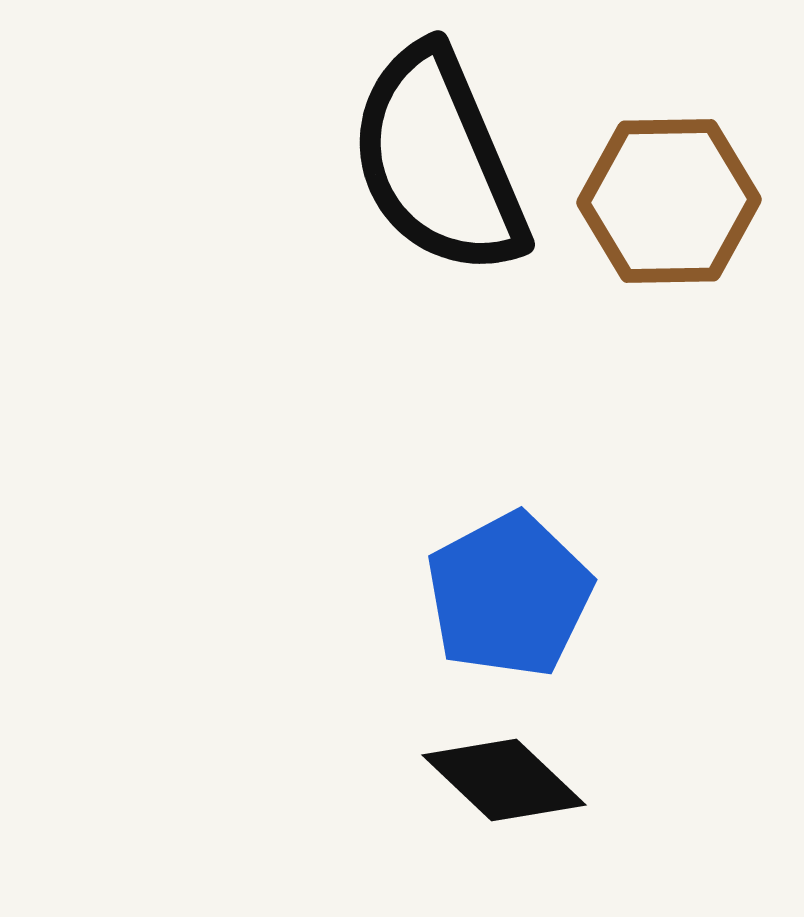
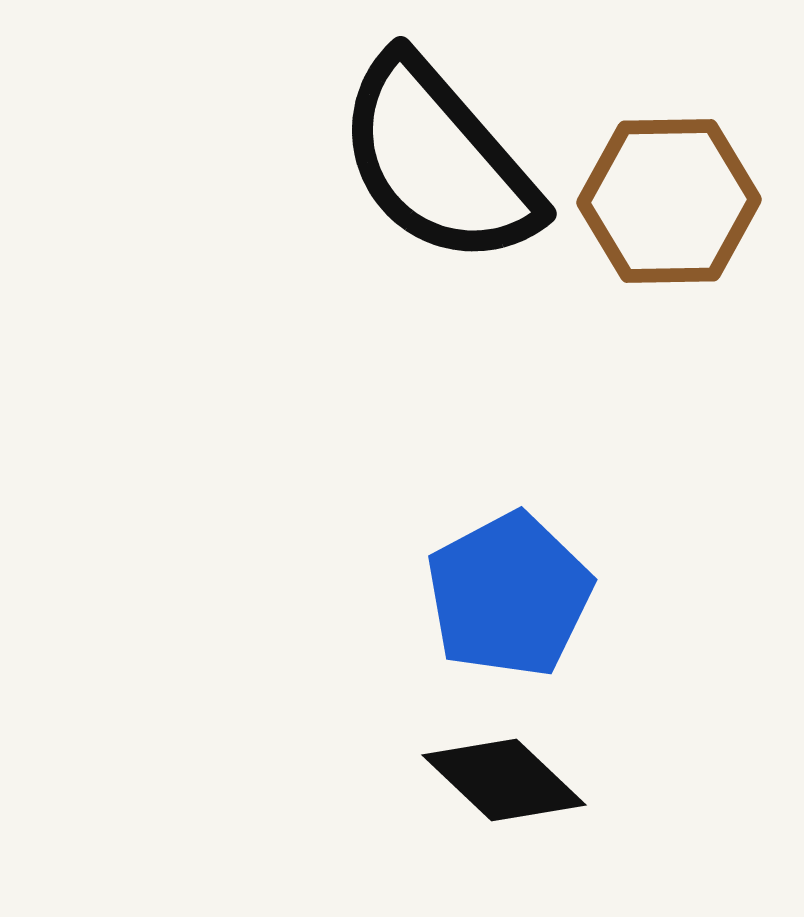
black semicircle: rotated 18 degrees counterclockwise
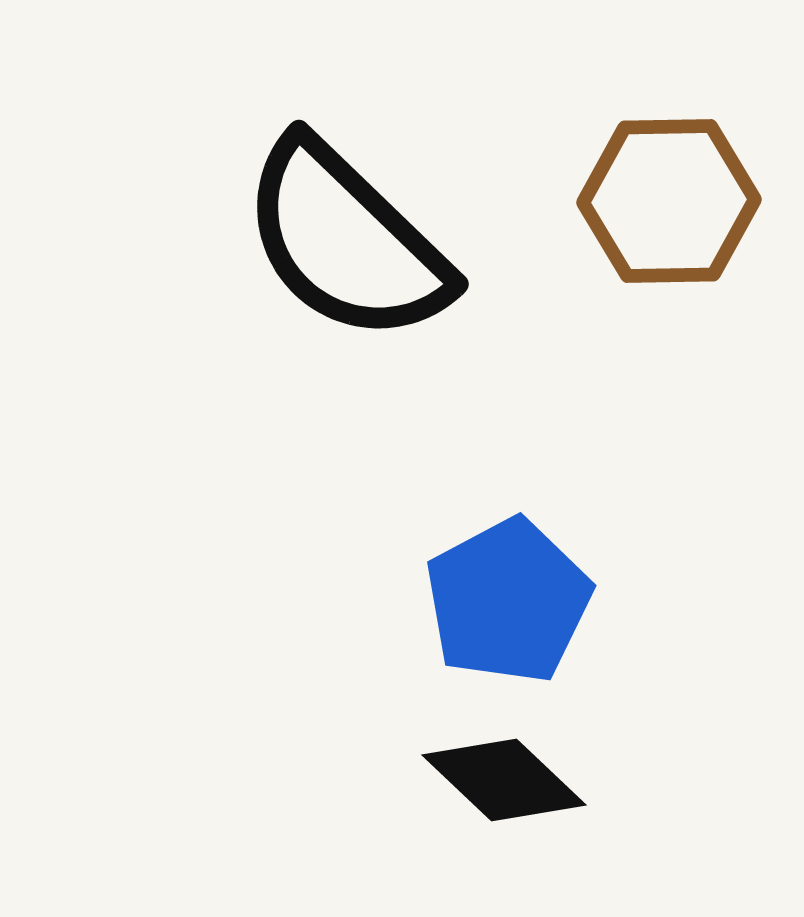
black semicircle: moved 92 px left, 80 px down; rotated 5 degrees counterclockwise
blue pentagon: moved 1 px left, 6 px down
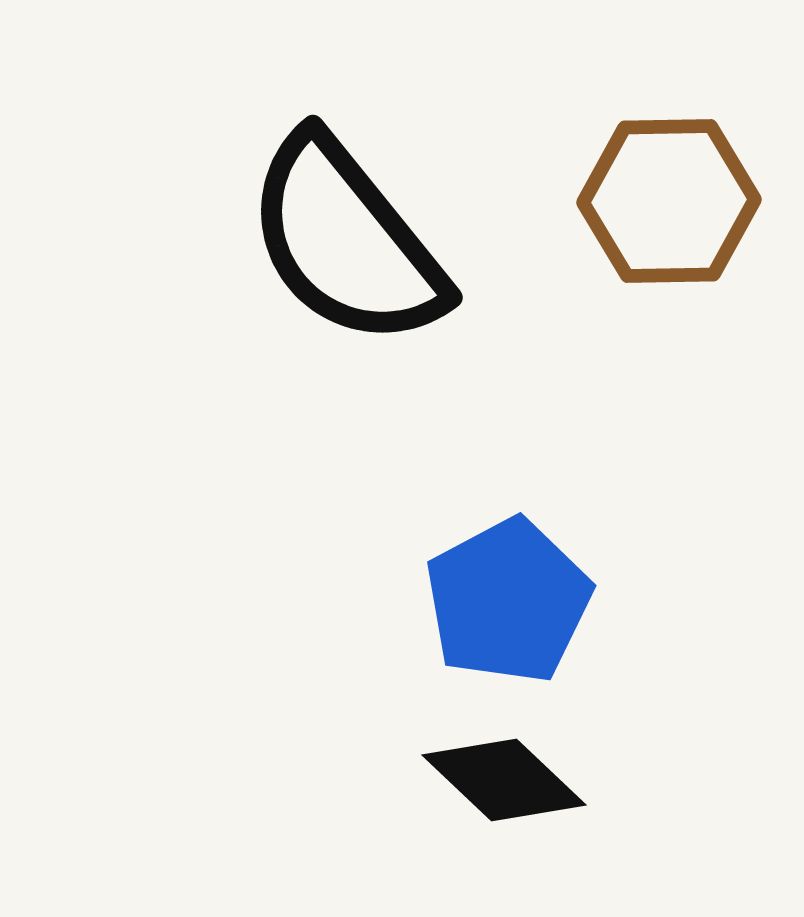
black semicircle: rotated 7 degrees clockwise
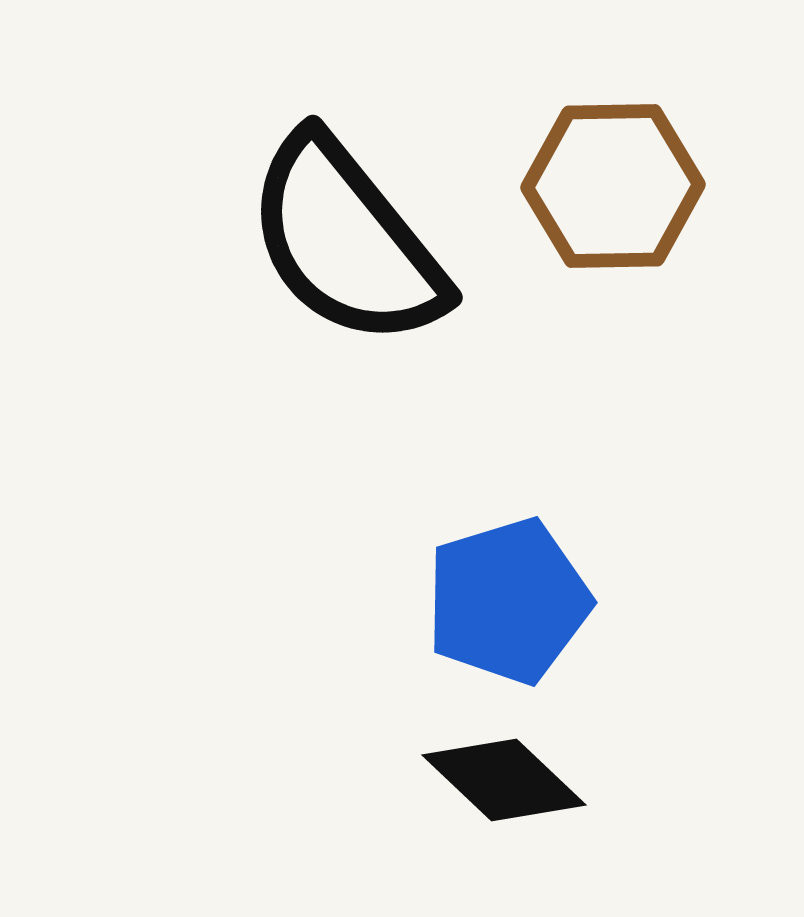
brown hexagon: moved 56 px left, 15 px up
blue pentagon: rotated 11 degrees clockwise
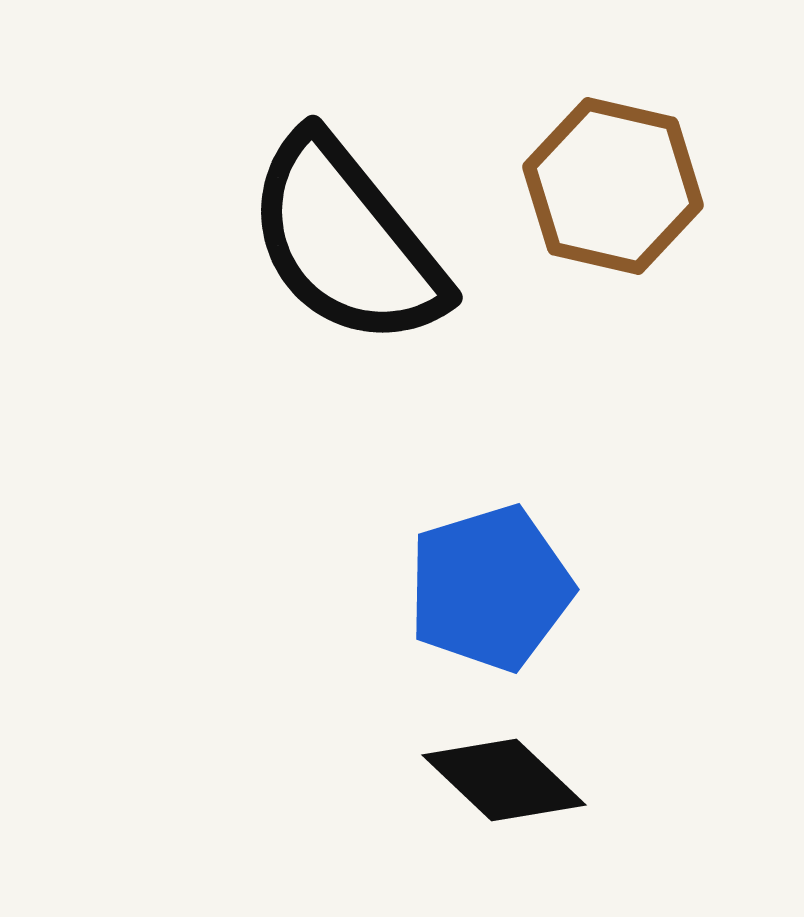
brown hexagon: rotated 14 degrees clockwise
blue pentagon: moved 18 px left, 13 px up
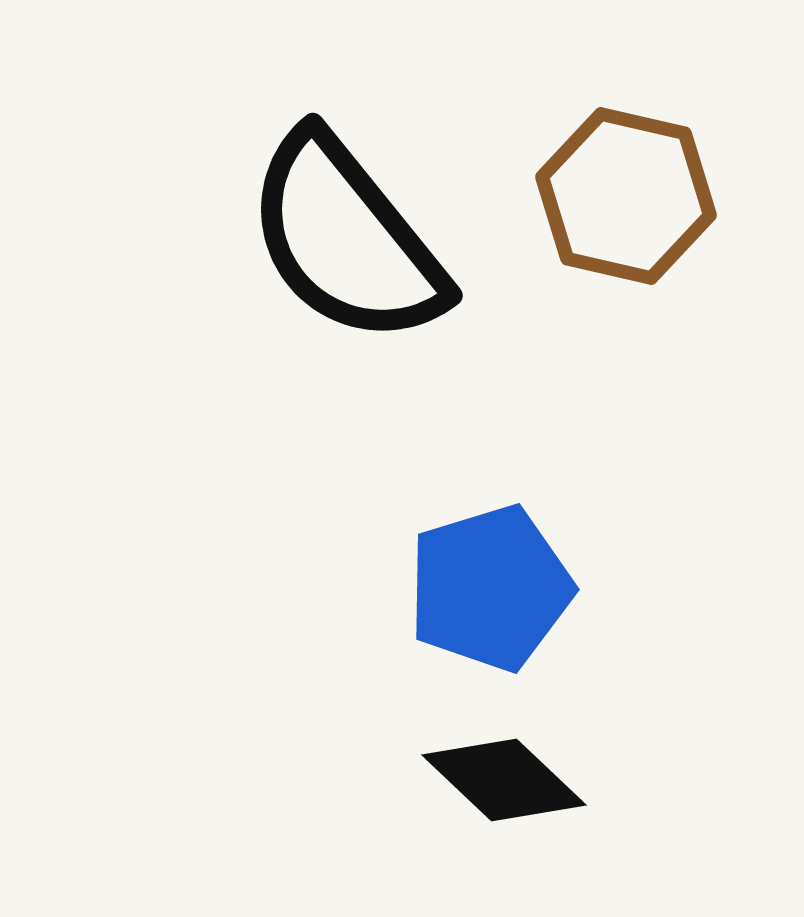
brown hexagon: moved 13 px right, 10 px down
black semicircle: moved 2 px up
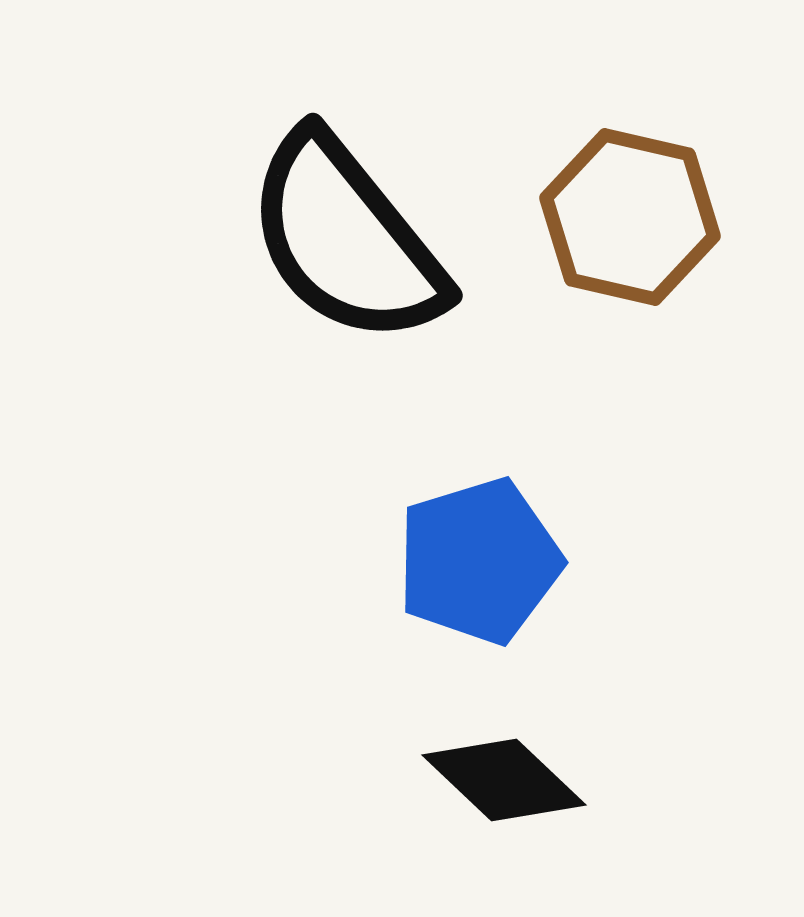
brown hexagon: moved 4 px right, 21 px down
blue pentagon: moved 11 px left, 27 px up
